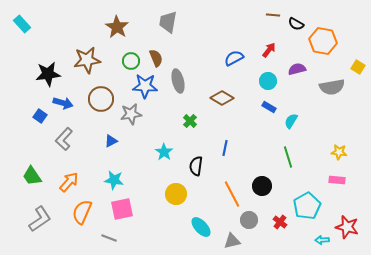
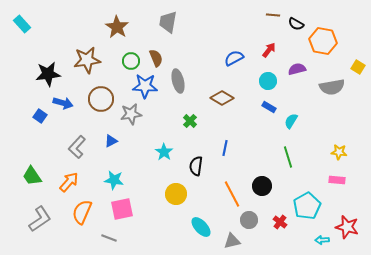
gray L-shape at (64, 139): moved 13 px right, 8 px down
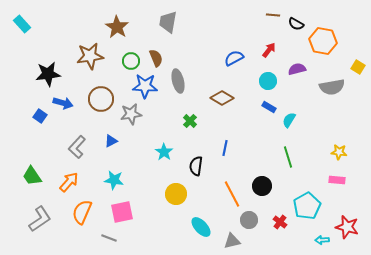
brown star at (87, 60): moved 3 px right, 4 px up
cyan semicircle at (291, 121): moved 2 px left, 1 px up
pink square at (122, 209): moved 3 px down
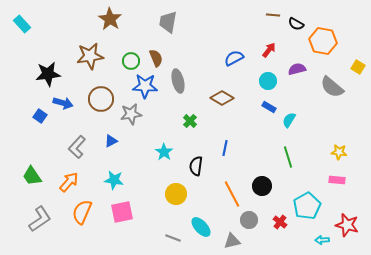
brown star at (117, 27): moved 7 px left, 8 px up
gray semicircle at (332, 87): rotated 50 degrees clockwise
red star at (347, 227): moved 2 px up
gray line at (109, 238): moved 64 px right
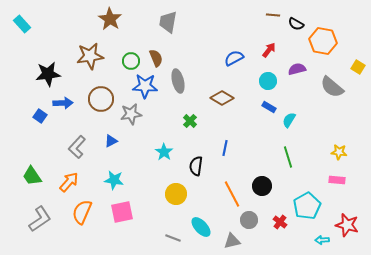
blue arrow at (63, 103): rotated 18 degrees counterclockwise
